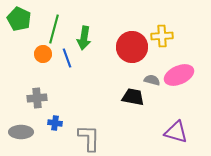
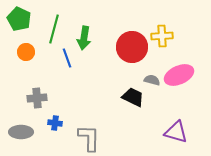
orange circle: moved 17 px left, 2 px up
black trapezoid: rotated 15 degrees clockwise
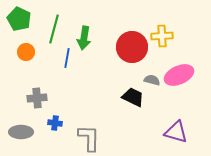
blue line: rotated 30 degrees clockwise
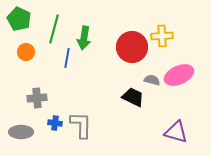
gray L-shape: moved 8 px left, 13 px up
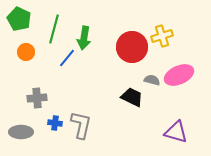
yellow cross: rotated 15 degrees counterclockwise
blue line: rotated 30 degrees clockwise
black trapezoid: moved 1 px left
gray L-shape: rotated 12 degrees clockwise
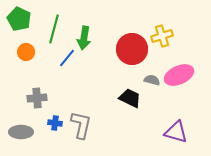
red circle: moved 2 px down
black trapezoid: moved 2 px left, 1 px down
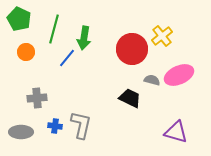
yellow cross: rotated 20 degrees counterclockwise
blue cross: moved 3 px down
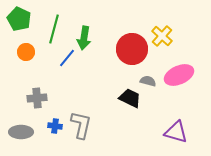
yellow cross: rotated 10 degrees counterclockwise
gray semicircle: moved 4 px left, 1 px down
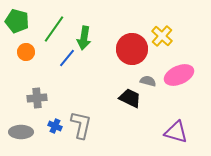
green pentagon: moved 2 px left, 2 px down; rotated 10 degrees counterclockwise
green line: rotated 20 degrees clockwise
blue cross: rotated 16 degrees clockwise
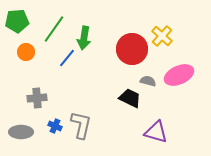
green pentagon: rotated 20 degrees counterclockwise
purple triangle: moved 20 px left
